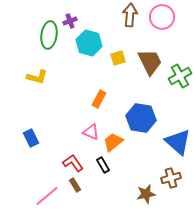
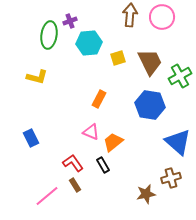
cyan hexagon: rotated 20 degrees counterclockwise
blue hexagon: moved 9 px right, 13 px up
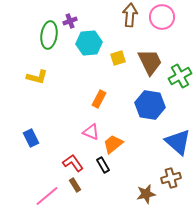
orange trapezoid: moved 2 px down
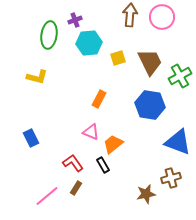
purple cross: moved 5 px right, 1 px up
blue triangle: rotated 20 degrees counterclockwise
brown rectangle: moved 1 px right, 3 px down; rotated 64 degrees clockwise
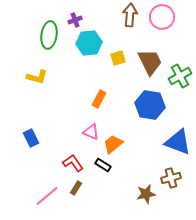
black rectangle: rotated 28 degrees counterclockwise
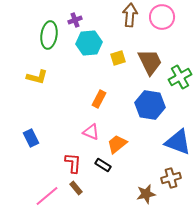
green cross: moved 1 px down
orange trapezoid: moved 4 px right
red L-shape: rotated 40 degrees clockwise
brown rectangle: rotated 72 degrees counterclockwise
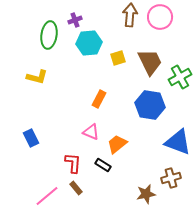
pink circle: moved 2 px left
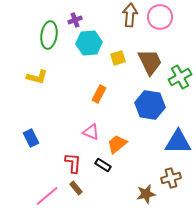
orange rectangle: moved 5 px up
blue triangle: rotated 20 degrees counterclockwise
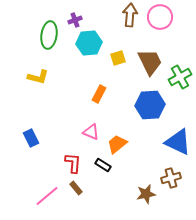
yellow L-shape: moved 1 px right
blue hexagon: rotated 12 degrees counterclockwise
blue triangle: rotated 24 degrees clockwise
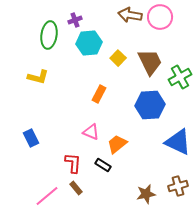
brown arrow: rotated 85 degrees counterclockwise
yellow square: rotated 28 degrees counterclockwise
brown cross: moved 7 px right, 8 px down
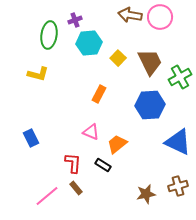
yellow L-shape: moved 3 px up
